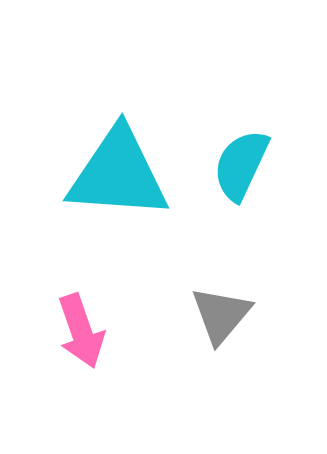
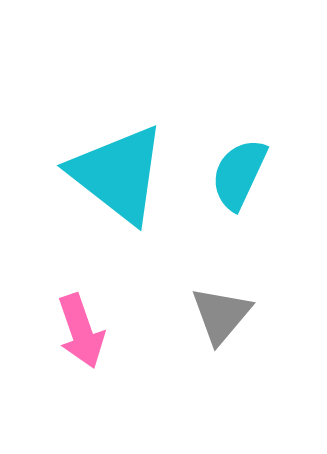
cyan semicircle: moved 2 px left, 9 px down
cyan triangle: rotated 34 degrees clockwise
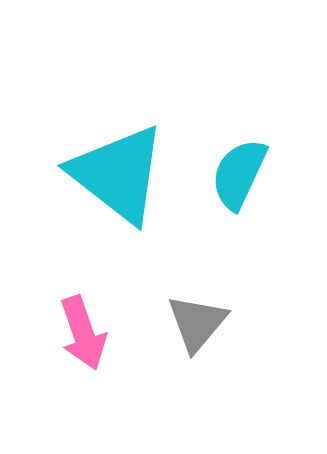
gray triangle: moved 24 px left, 8 px down
pink arrow: moved 2 px right, 2 px down
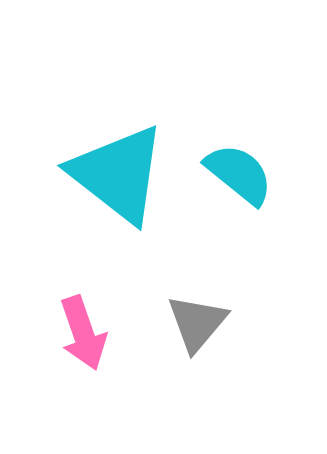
cyan semicircle: rotated 104 degrees clockwise
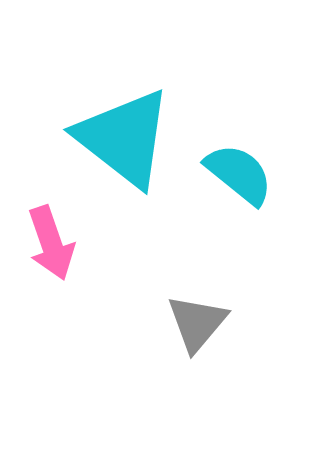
cyan triangle: moved 6 px right, 36 px up
pink arrow: moved 32 px left, 90 px up
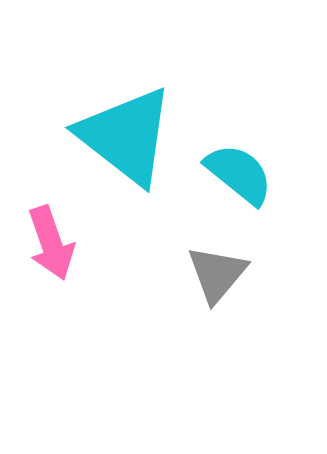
cyan triangle: moved 2 px right, 2 px up
gray triangle: moved 20 px right, 49 px up
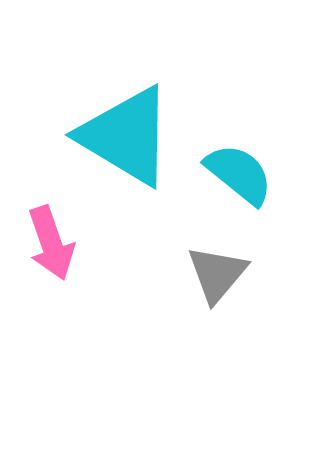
cyan triangle: rotated 7 degrees counterclockwise
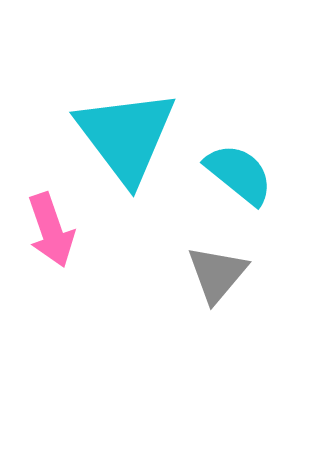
cyan triangle: rotated 22 degrees clockwise
pink arrow: moved 13 px up
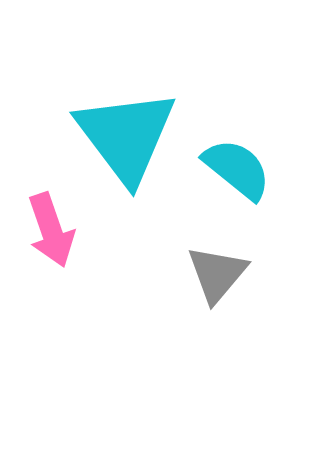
cyan semicircle: moved 2 px left, 5 px up
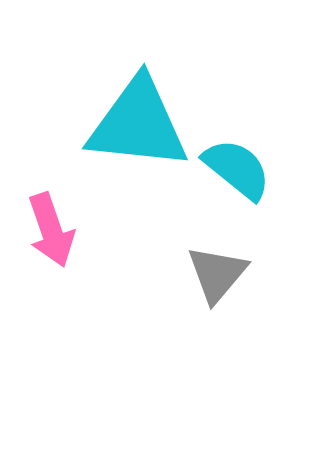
cyan triangle: moved 12 px right, 12 px up; rotated 47 degrees counterclockwise
